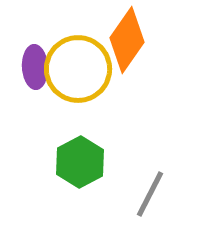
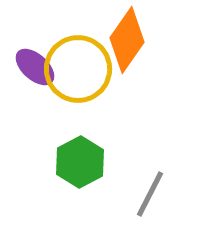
purple ellipse: rotated 45 degrees counterclockwise
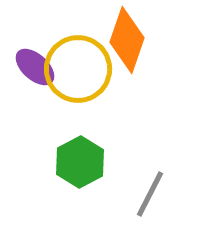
orange diamond: rotated 16 degrees counterclockwise
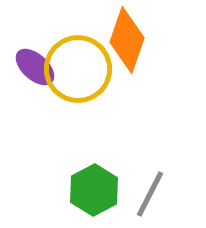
green hexagon: moved 14 px right, 28 px down
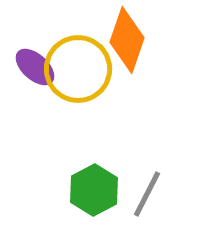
gray line: moved 3 px left
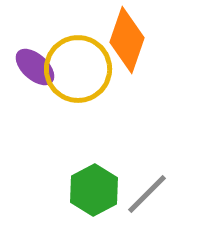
gray line: rotated 18 degrees clockwise
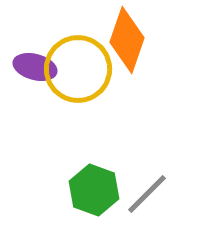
purple ellipse: rotated 27 degrees counterclockwise
green hexagon: rotated 12 degrees counterclockwise
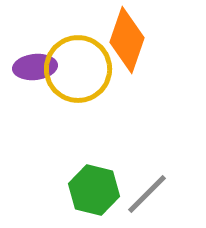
purple ellipse: rotated 21 degrees counterclockwise
green hexagon: rotated 6 degrees counterclockwise
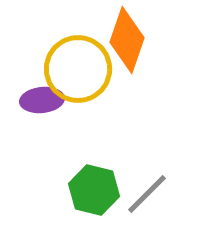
purple ellipse: moved 7 px right, 33 px down
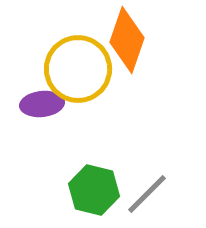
purple ellipse: moved 4 px down
